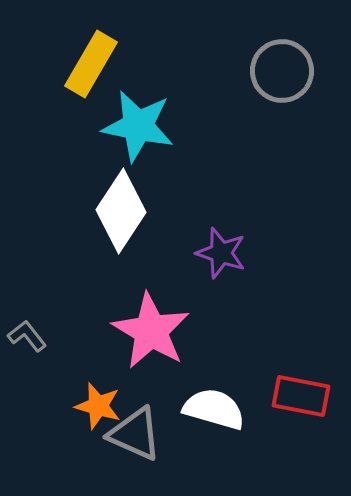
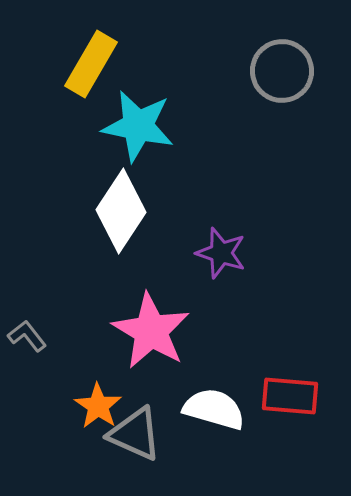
red rectangle: moved 11 px left; rotated 6 degrees counterclockwise
orange star: rotated 18 degrees clockwise
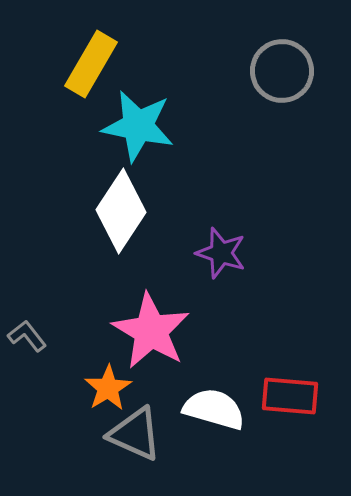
orange star: moved 10 px right, 18 px up; rotated 6 degrees clockwise
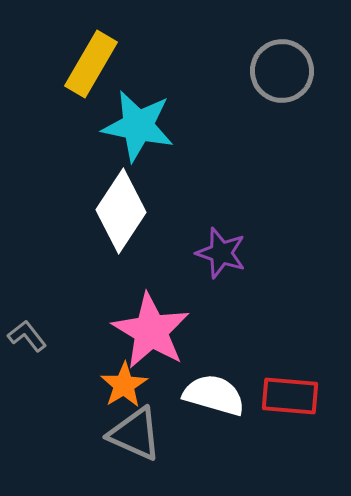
orange star: moved 16 px right, 3 px up
white semicircle: moved 14 px up
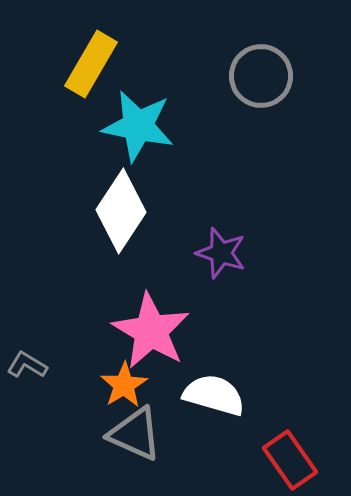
gray circle: moved 21 px left, 5 px down
gray L-shape: moved 29 px down; rotated 21 degrees counterclockwise
red rectangle: moved 64 px down; rotated 50 degrees clockwise
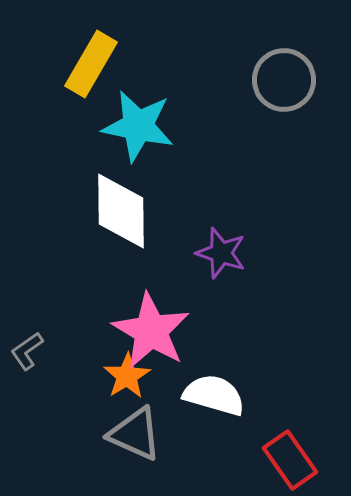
gray circle: moved 23 px right, 4 px down
white diamond: rotated 34 degrees counterclockwise
gray L-shape: moved 14 px up; rotated 66 degrees counterclockwise
orange star: moved 3 px right, 9 px up
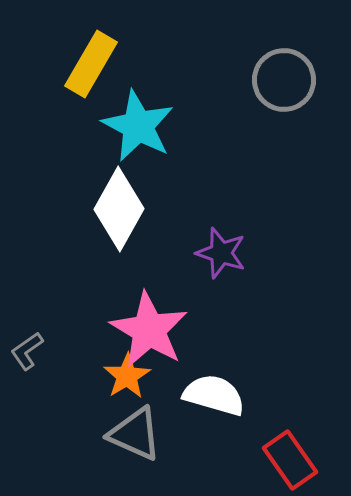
cyan star: rotated 16 degrees clockwise
white diamond: moved 2 px left, 2 px up; rotated 30 degrees clockwise
pink star: moved 2 px left, 1 px up
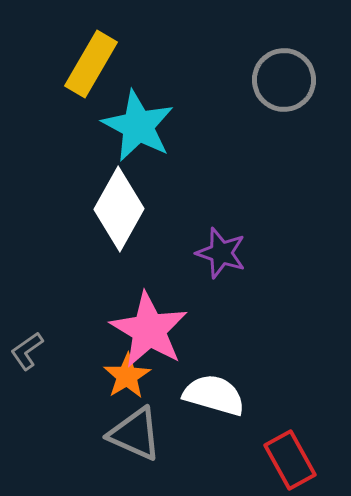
red rectangle: rotated 6 degrees clockwise
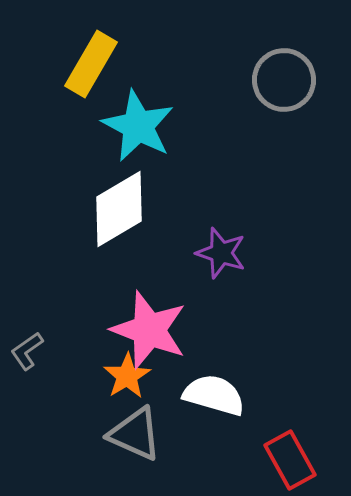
white diamond: rotated 30 degrees clockwise
pink star: rotated 10 degrees counterclockwise
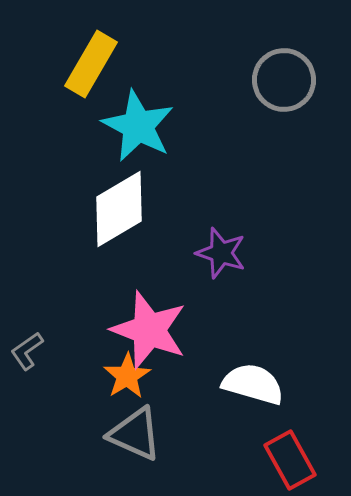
white semicircle: moved 39 px right, 11 px up
